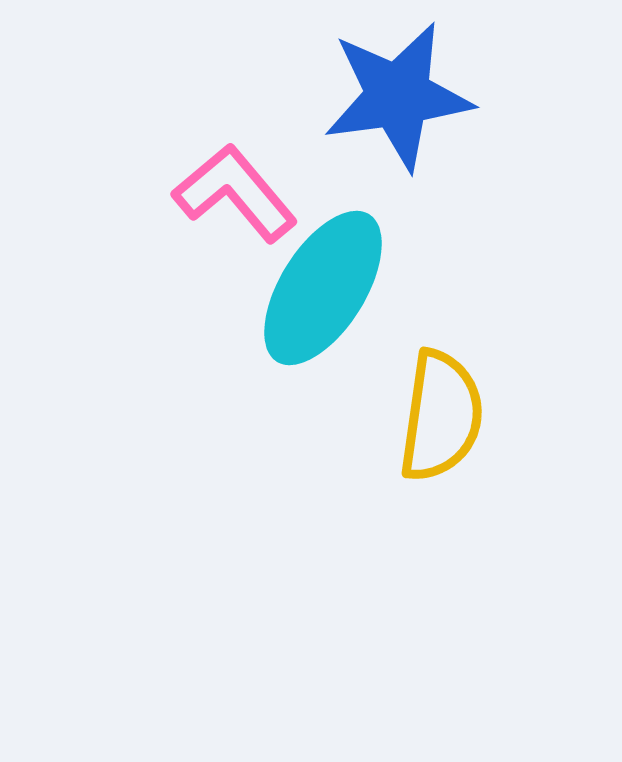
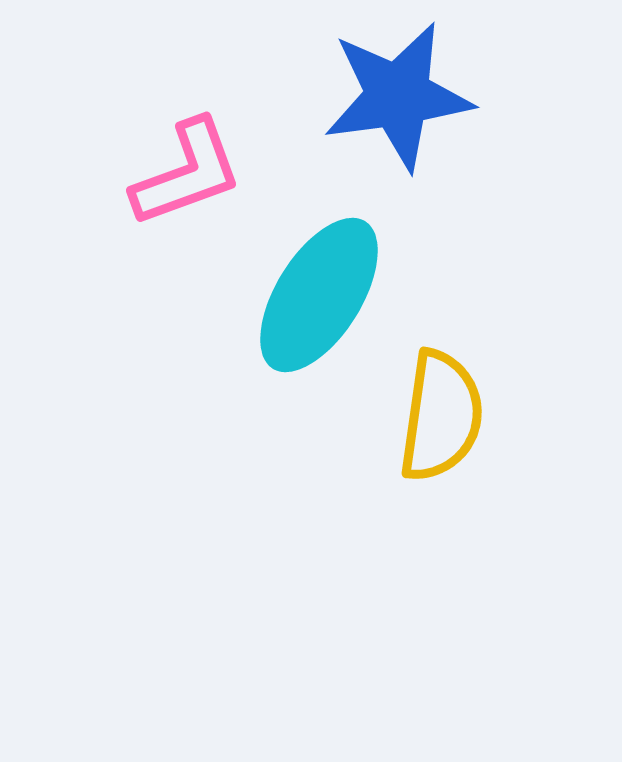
pink L-shape: moved 48 px left, 20 px up; rotated 110 degrees clockwise
cyan ellipse: moved 4 px left, 7 px down
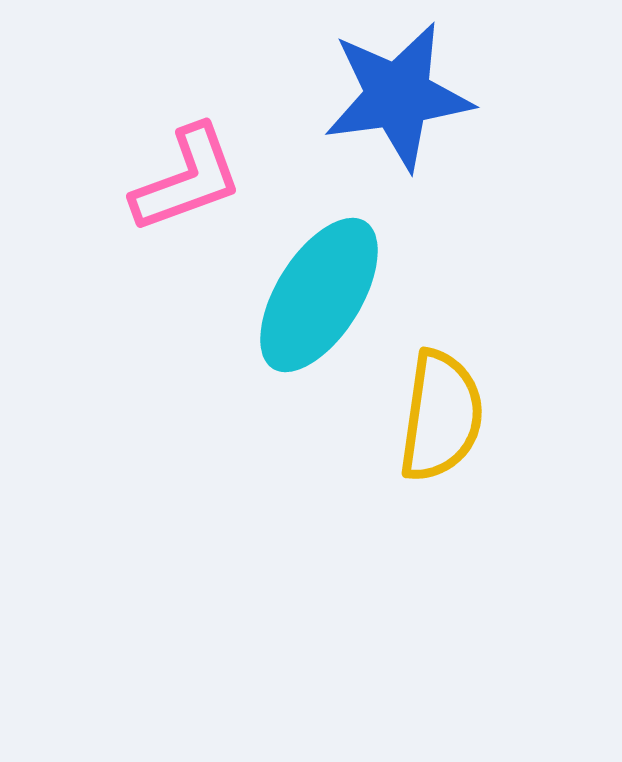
pink L-shape: moved 6 px down
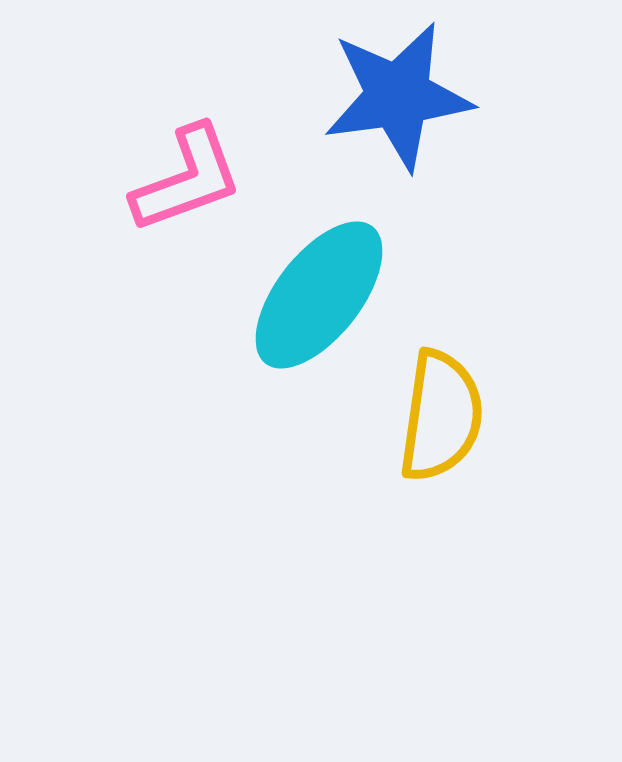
cyan ellipse: rotated 6 degrees clockwise
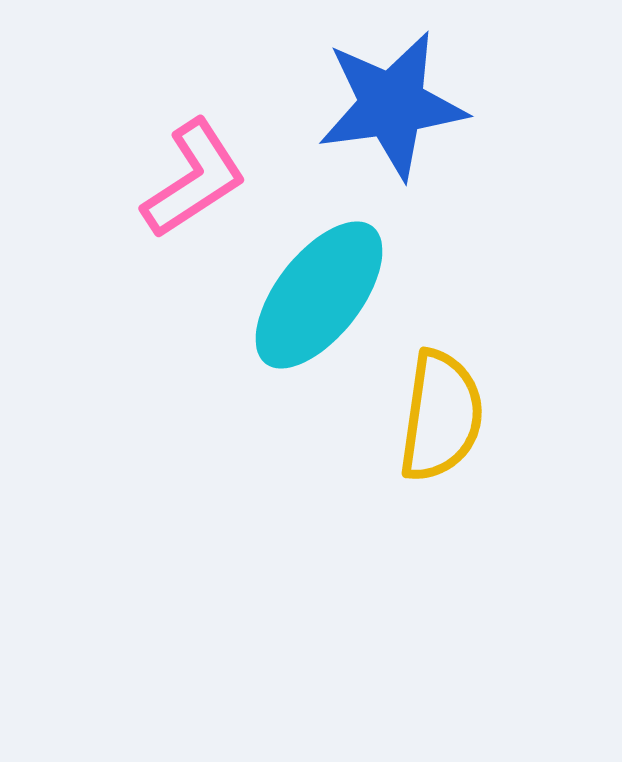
blue star: moved 6 px left, 9 px down
pink L-shape: moved 7 px right; rotated 13 degrees counterclockwise
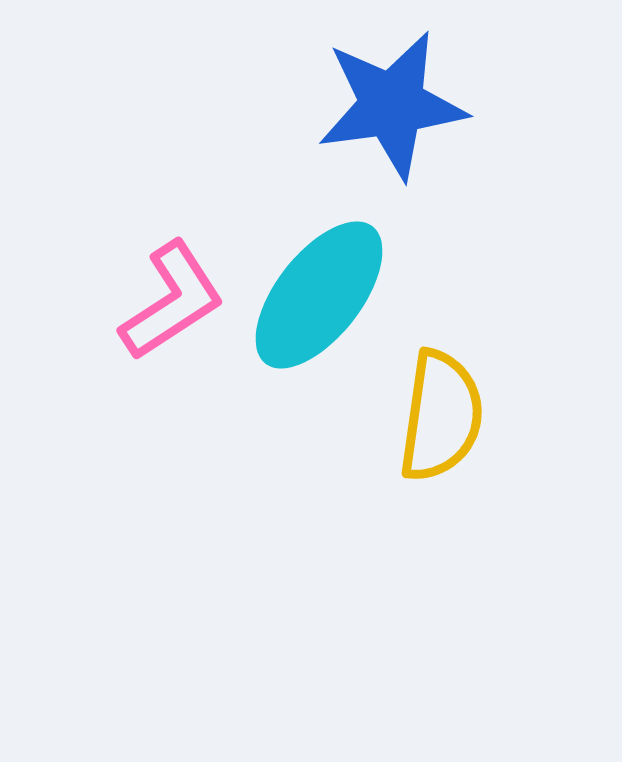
pink L-shape: moved 22 px left, 122 px down
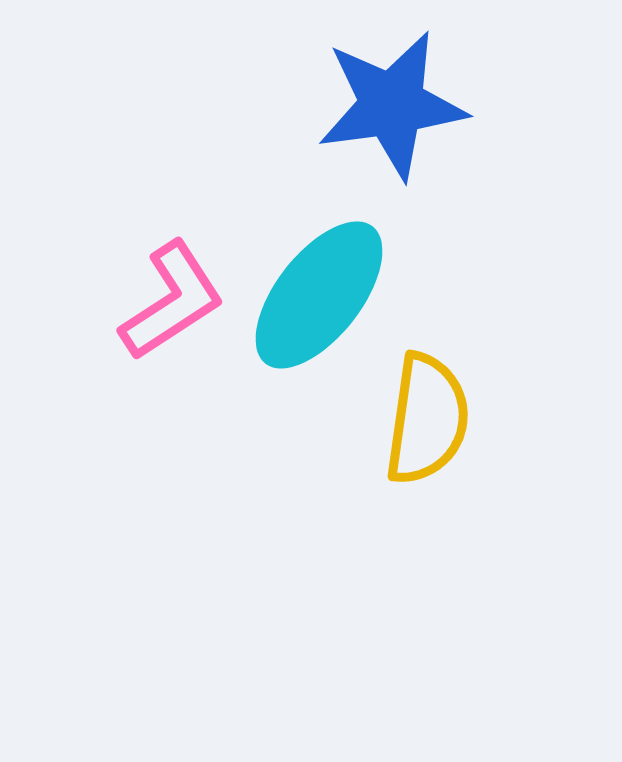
yellow semicircle: moved 14 px left, 3 px down
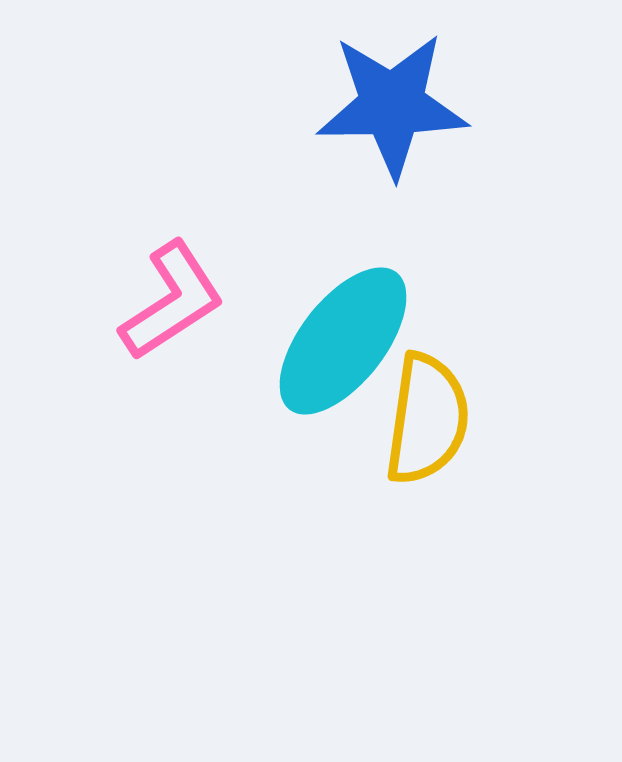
blue star: rotated 7 degrees clockwise
cyan ellipse: moved 24 px right, 46 px down
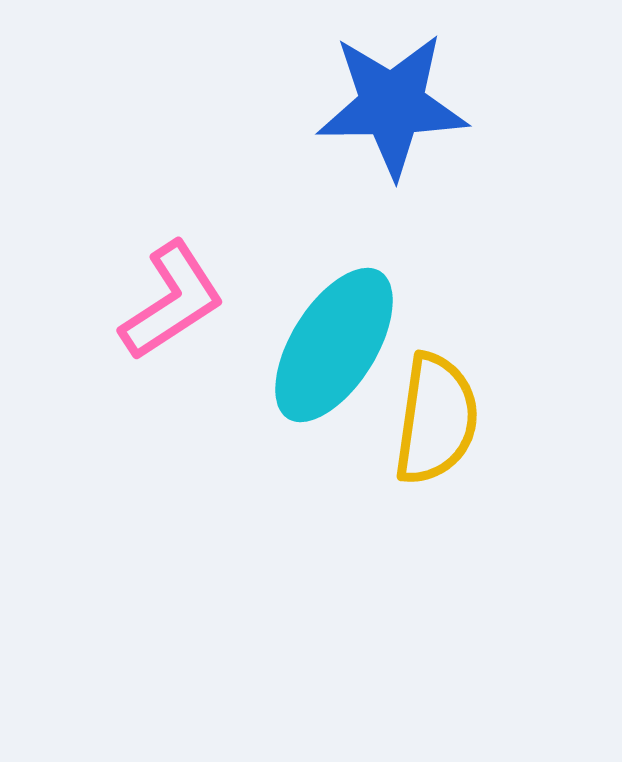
cyan ellipse: moved 9 px left, 4 px down; rotated 6 degrees counterclockwise
yellow semicircle: moved 9 px right
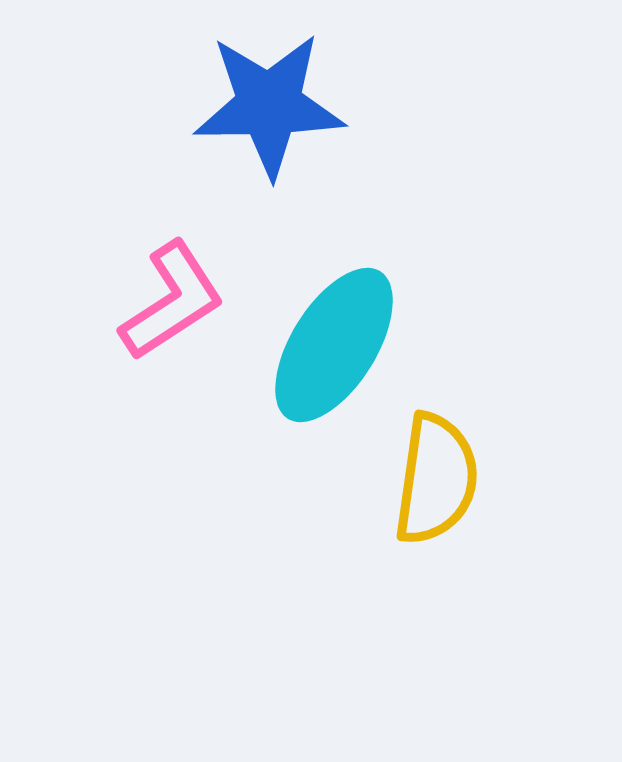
blue star: moved 123 px left
yellow semicircle: moved 60 px down
